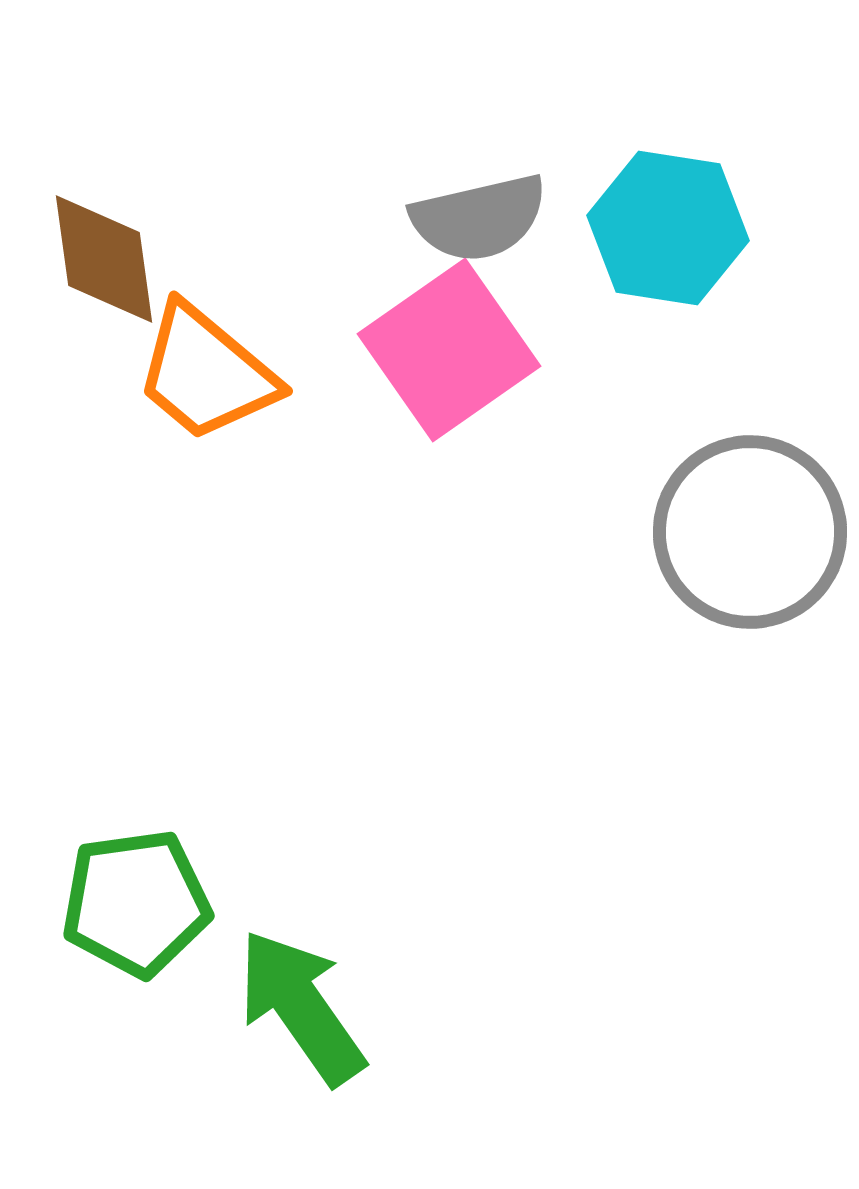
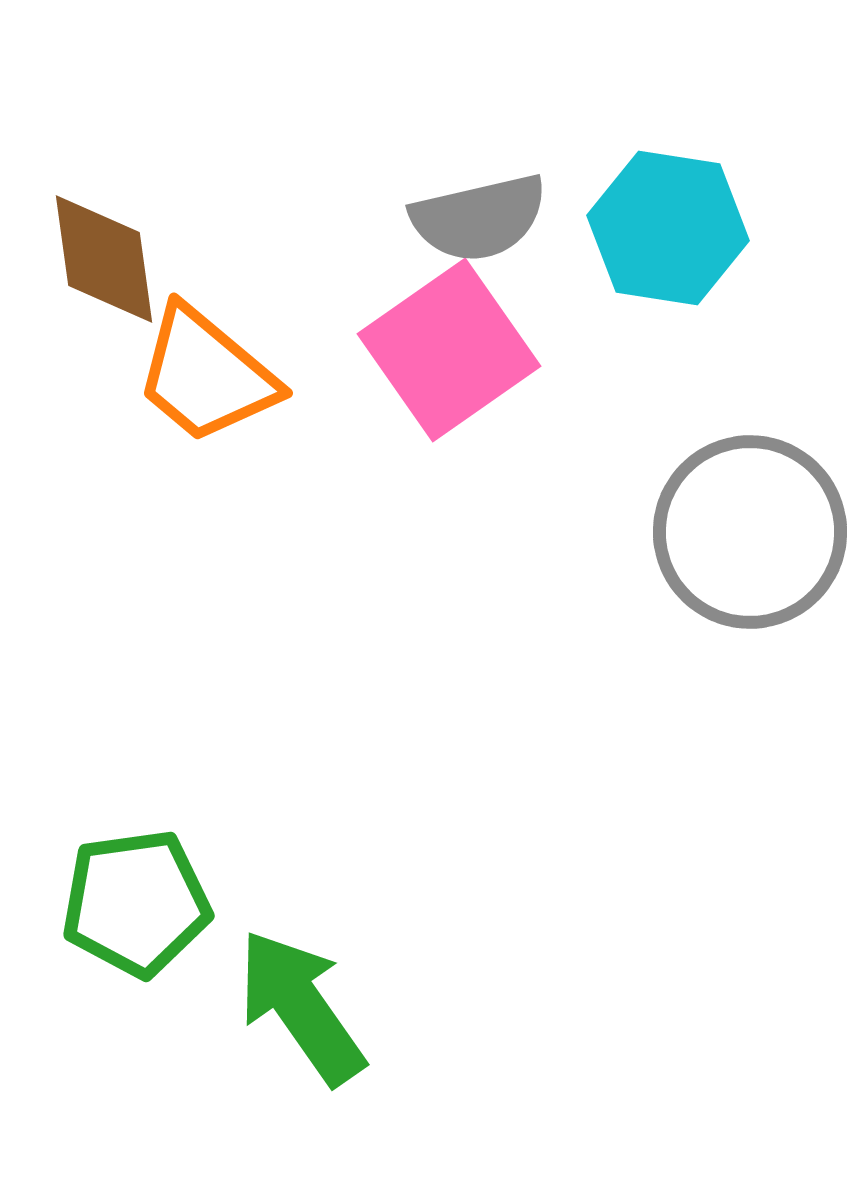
orange trapezoid: moved 2 px down
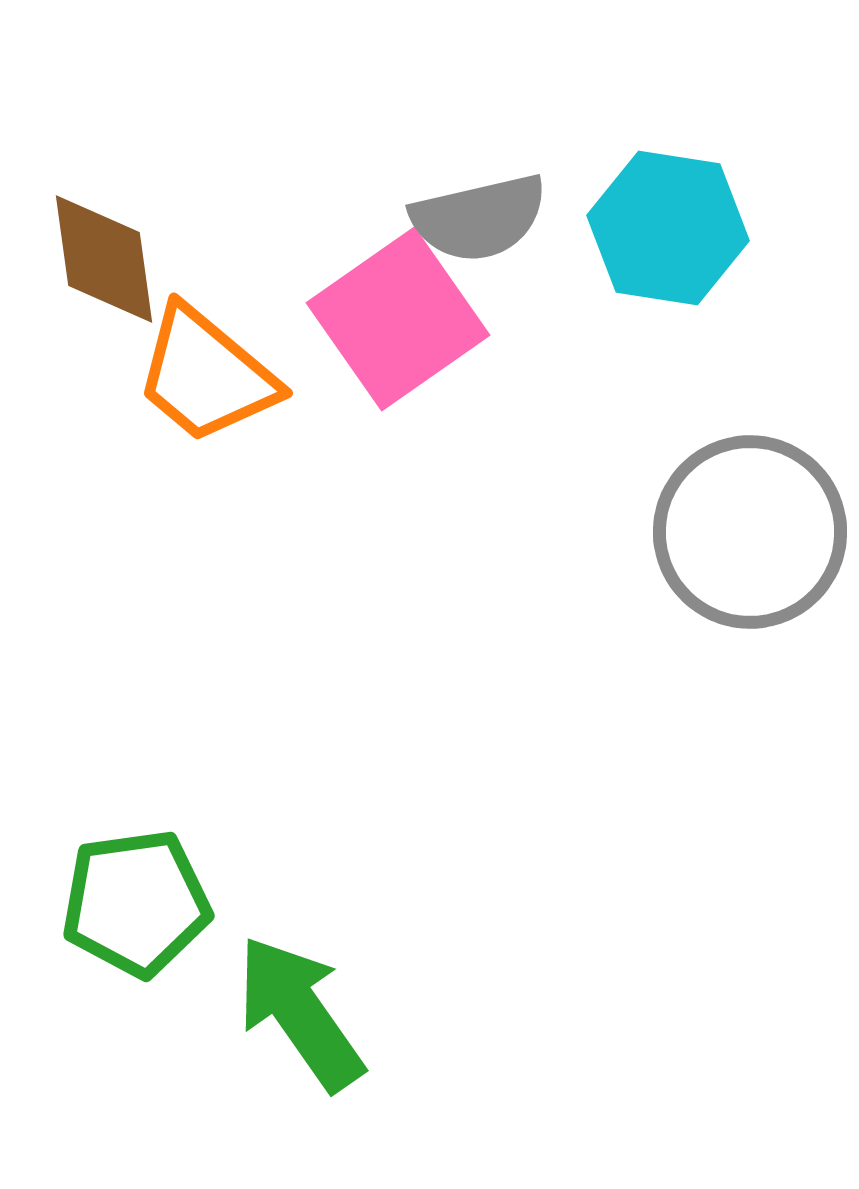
pink square: moved 51 px left, 31 px up
green arrow: moved 1 px left, 6 px down
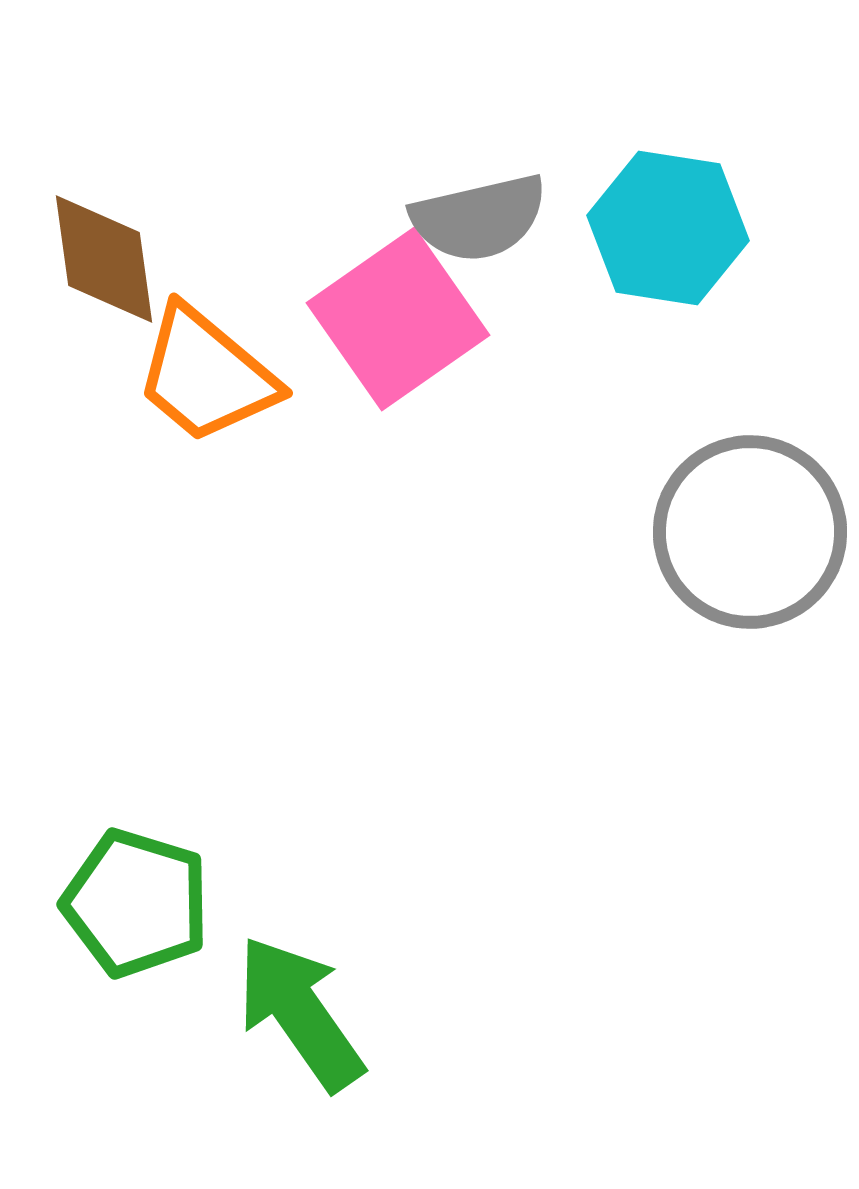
green pentagon: rotated 25 degrees clockwise
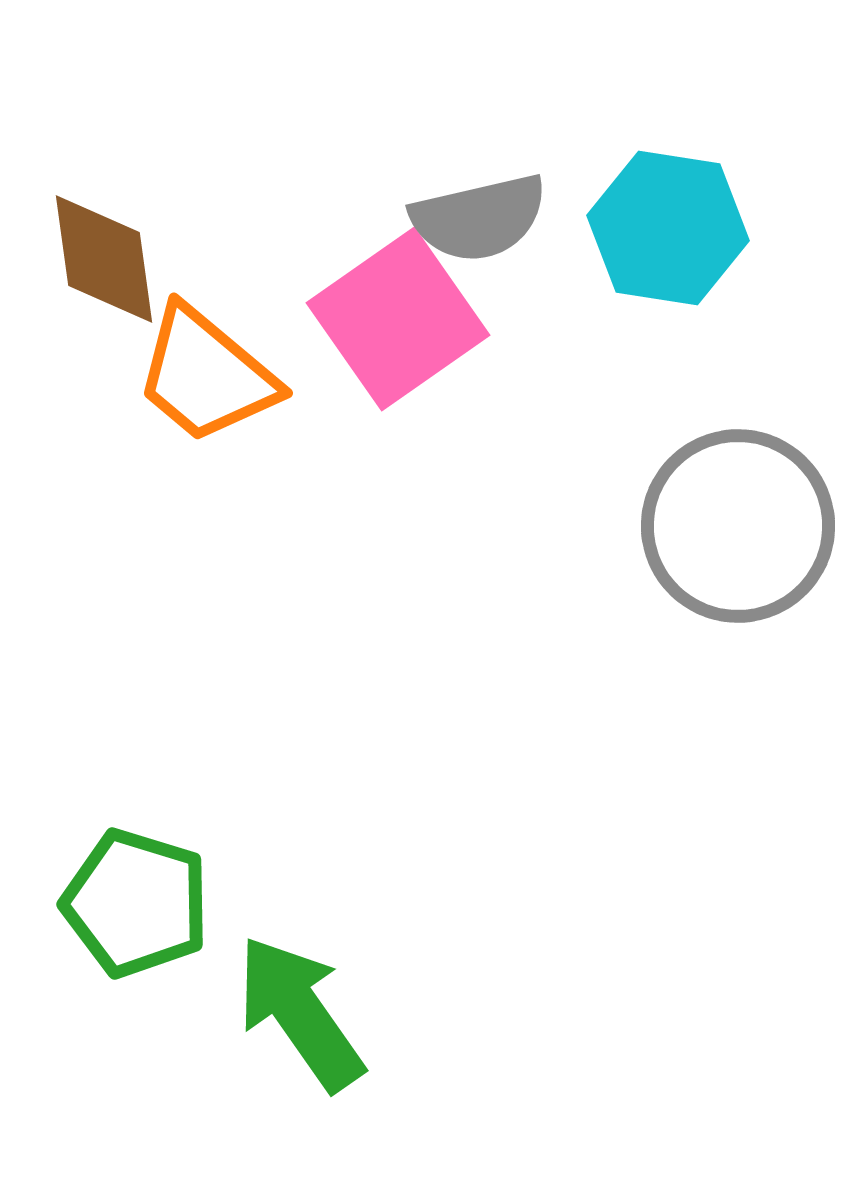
gray circle: moved 12 px left, 6 px up
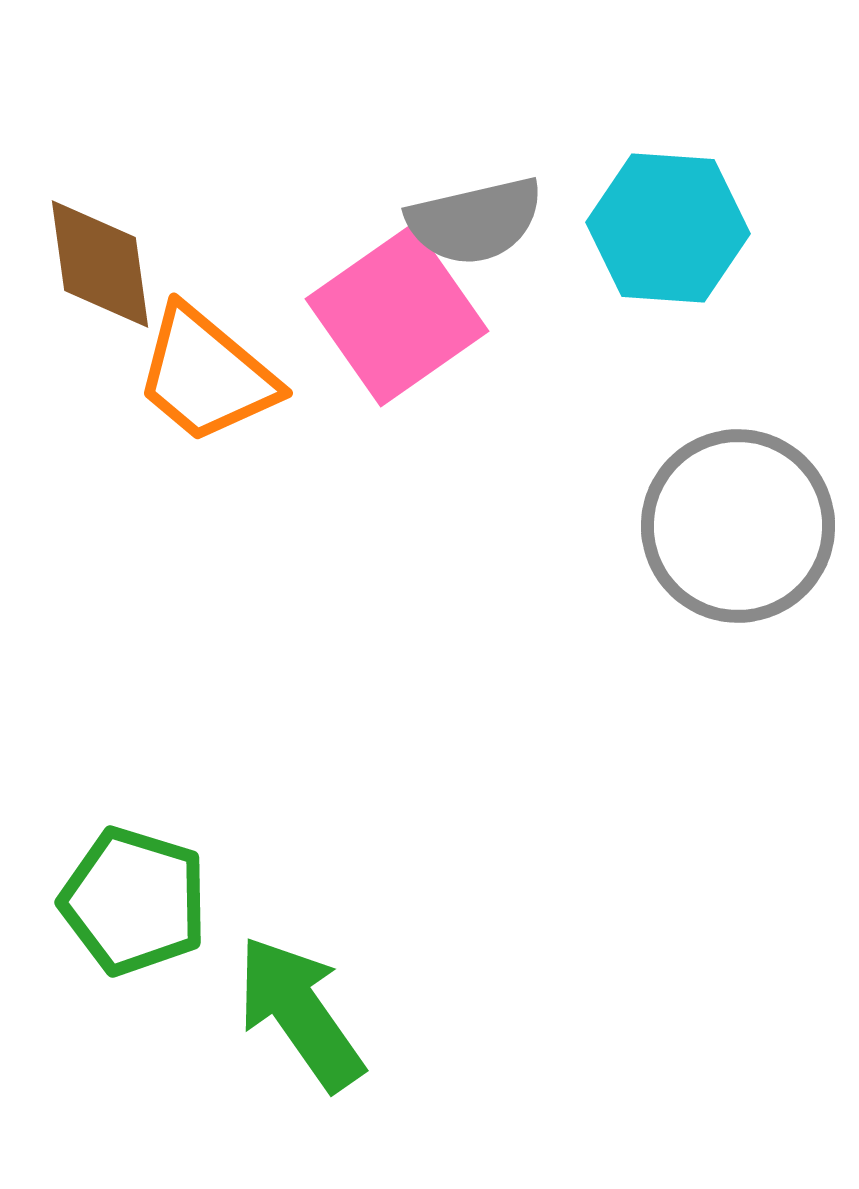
gray semicircle: moved 4 px left, 3 px down
cyan hexagon: rotated 5 degrees counterclockwise
brown diamond: moved 4 px left, 5 px down
pink square: moved 1 px left, 4 px up
green pentagon: moved 2 px left, 2 px up
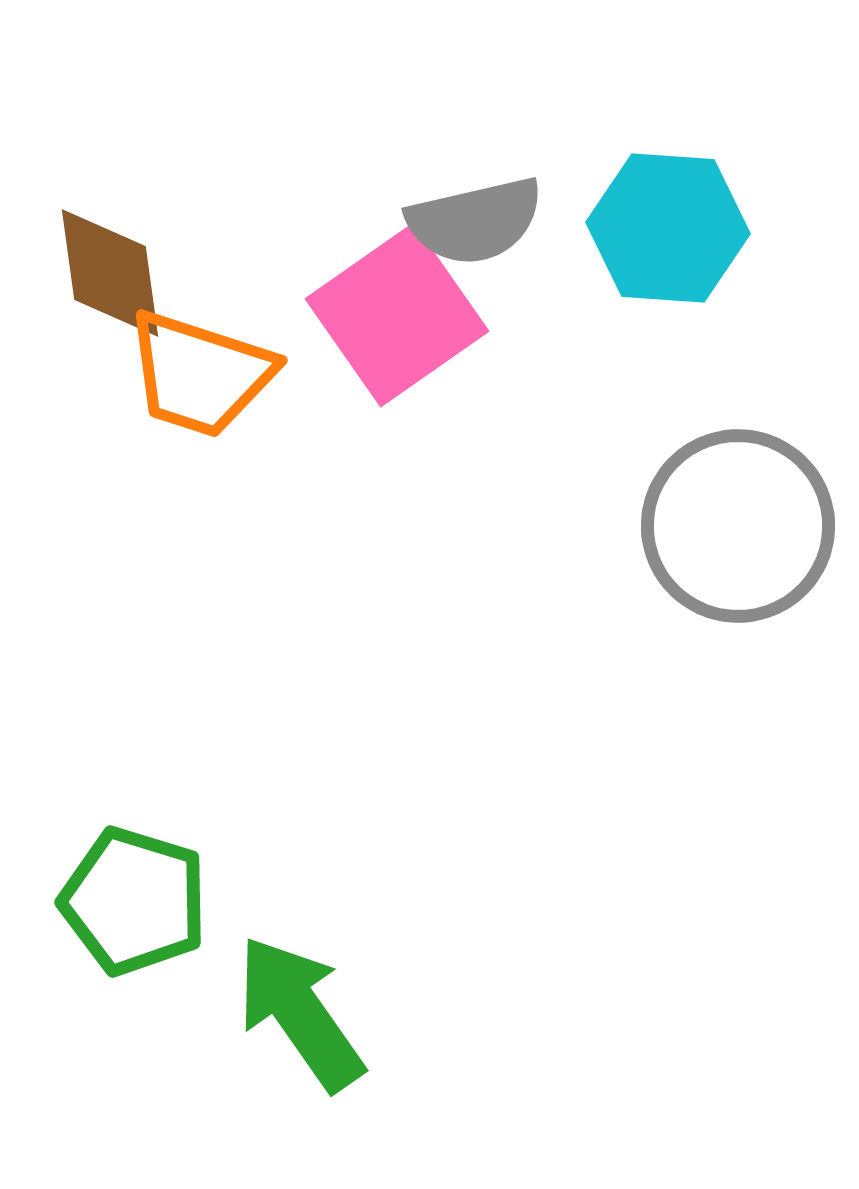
brown diamond: moved 10 px right, 9 px down
orange trapezoid: moved 6 px left, 1 px up; rotated 22 degrees counterclockwise
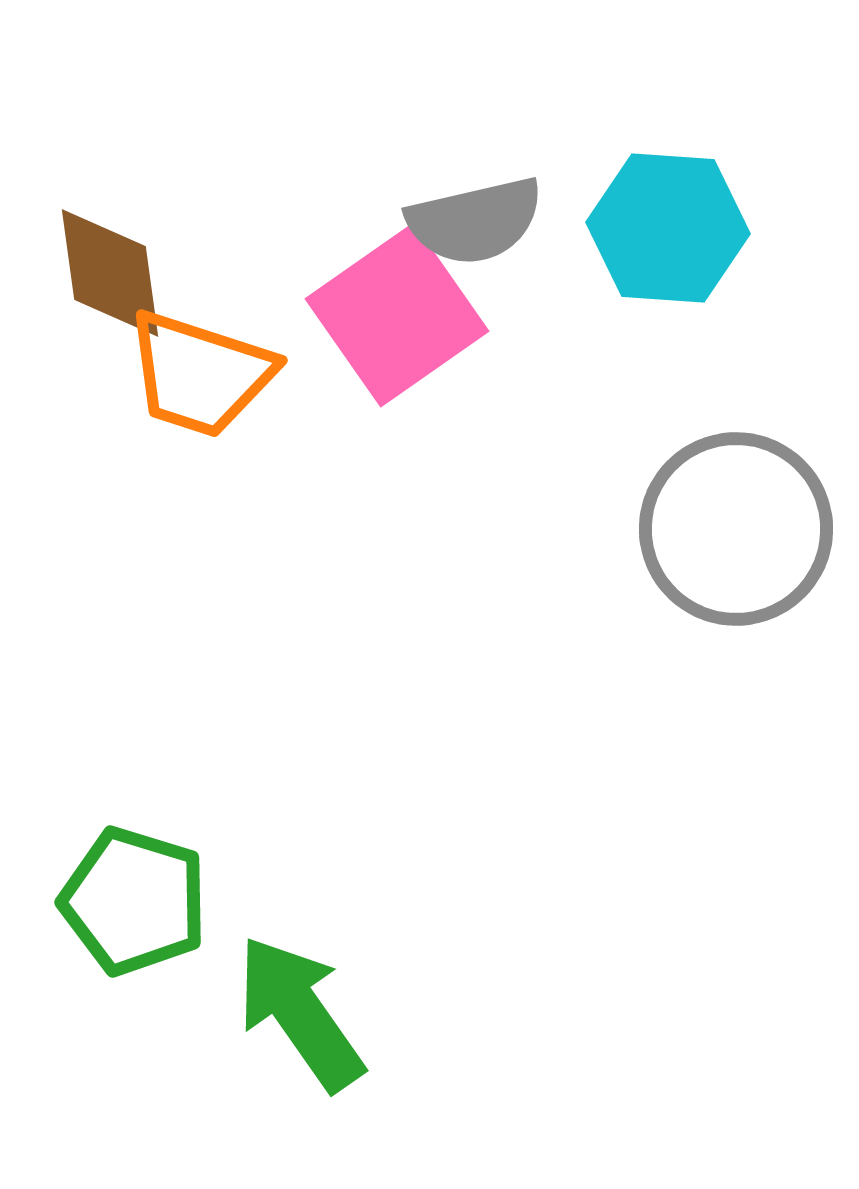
gray circle: moved 2 px left, 3 px down
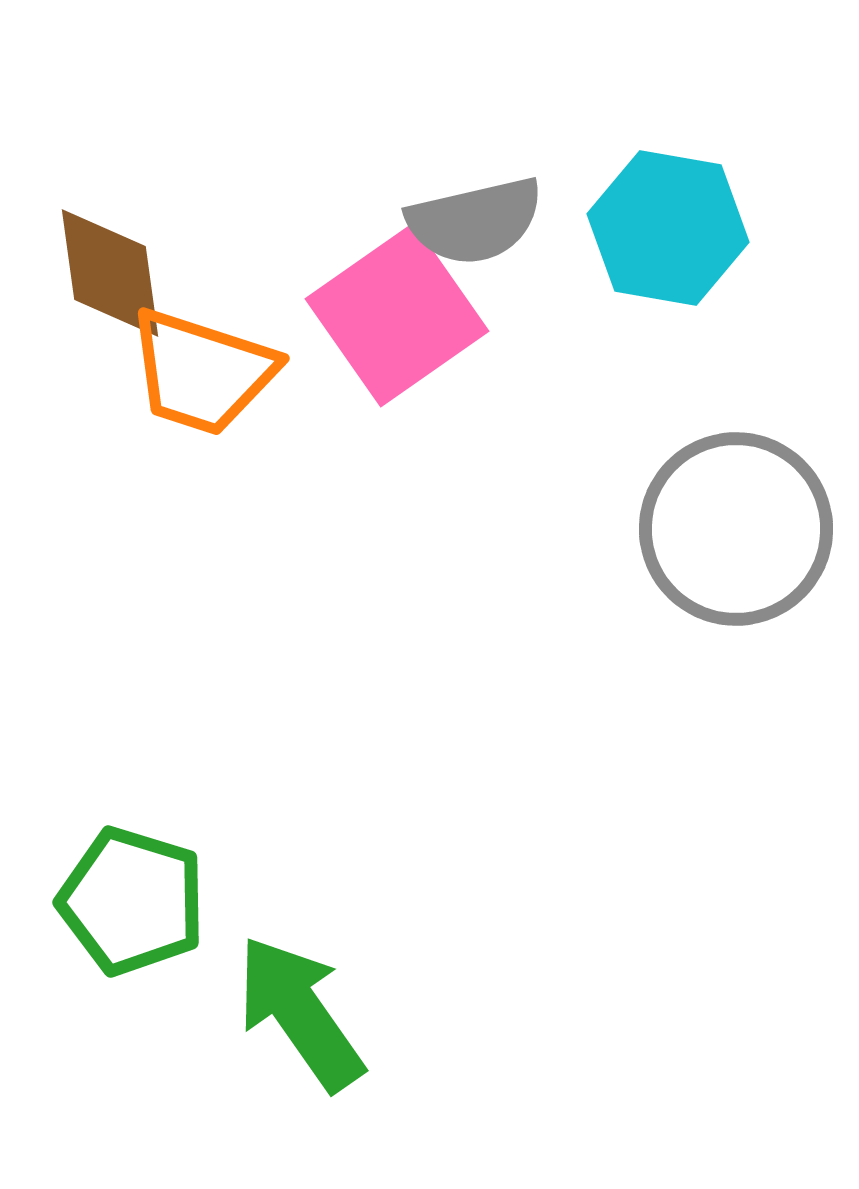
cyan hexagon: rotated 6 degrees clockwise
orange trapezoid: moved 2 px right, 2 px up
green pentagon: moved 2 px left
